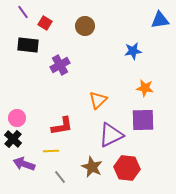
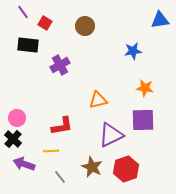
orange triangle: rotated 30 degrees clockwise
red hexagon: moved 1 px left, 1 px down; rotated 25 degrees counterclockwise
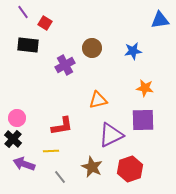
brown circle: moved 7 px right, 22 px down
purple cross: moved 5 px right
red hexagon: moved 4 px right
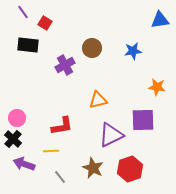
orange star: moved 12 px right, 1 px up
brown star: moved 1 px right, 1 px down
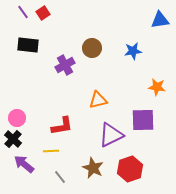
red square: moved 2 px left, 10 px up; rotated 24 degrees clockwise
purple arrow: rotated 20 degrees clockwise
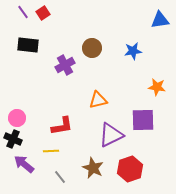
black cross: rotated 18 degrees counterclockwise
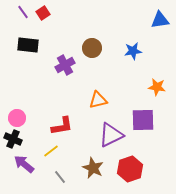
yellow line: rotated 35 degrees counterclockwise
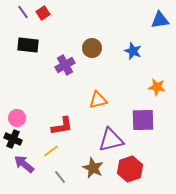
blue star: rotated 30 degrees clockwise
purple triangle: moved 5 px down; rotated 12 degrees clockwise
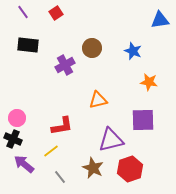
red square: moved 13 px right
orange star: moved 8 px left, 5 px up
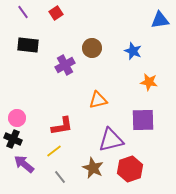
yellow line: moved 3 px right
